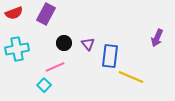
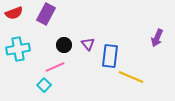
black circle: moved 2 px down
cyan cross: moved 1 px right
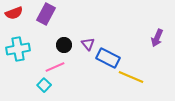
blue rectangle: moved 2 px left, 2 px down; rotated 70 degrees counterclockwise
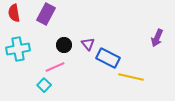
red semicircle: rotated 102 degrees clockwise
yellow line: rotated 10 degrees counterclockwise
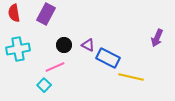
purple triangle: moved 1 px down; rotated 24 degrees counterclockwise
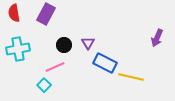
purple triangle: moved 2 px up; rotated 32 degrees clockwise
blue rectangle: moved 3 px left, 5 px down
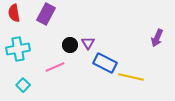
black circle: moved 6 px right
cyan square: moved 21 px left
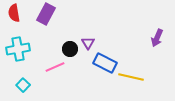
black circle: moved 4 px down
